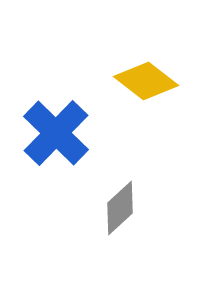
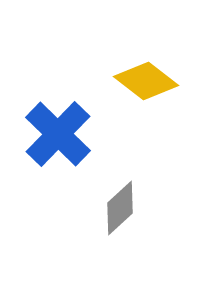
blue cross: moved 2 px right, 1 px down
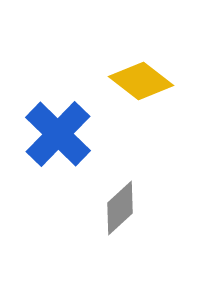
yellow diamond: moved 5 px left
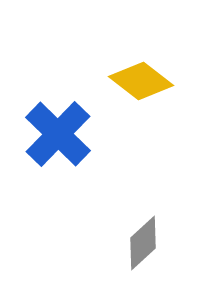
gray diamond: moved 23 px right, 35 px down
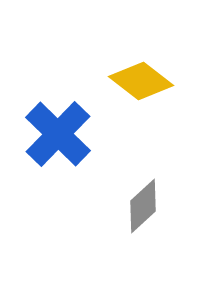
gray diamond: moved 37 px up
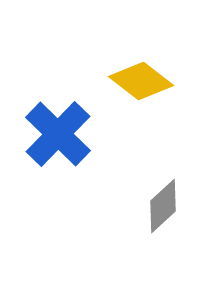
gray diamond: moved 20 px right
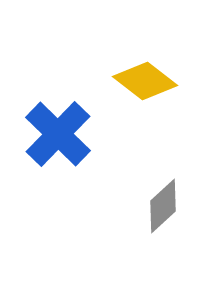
yellow diamond: moved 4 px right
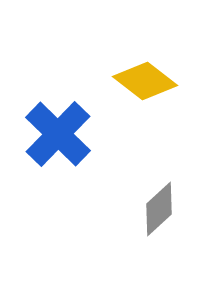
gray diamond: moved 4 px left, 3 px down
